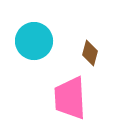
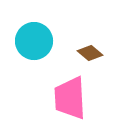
brown diamond: rotated 65 degrees counterclockwise
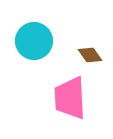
brown diamond: moved 2 px down; rotated 15 degrees clockwise
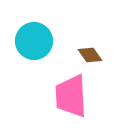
pink trapezoid: moved 1 px right, 2 px up
